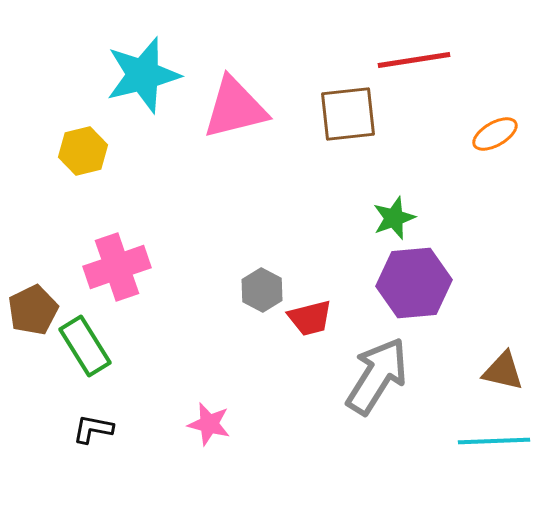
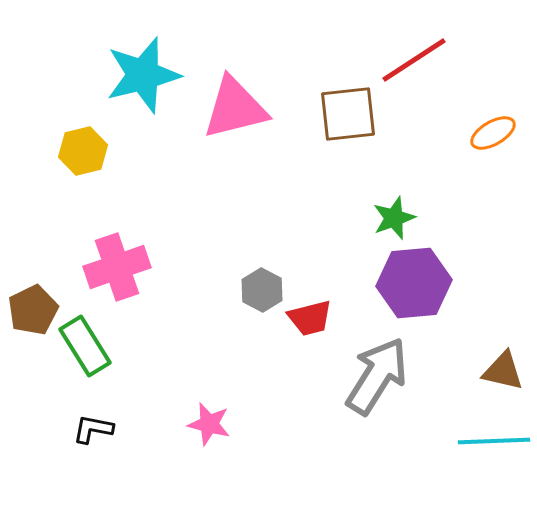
red line: rotated 24 degrees counterclockwise
orange ellipse: moved 2 px left, 1 px up
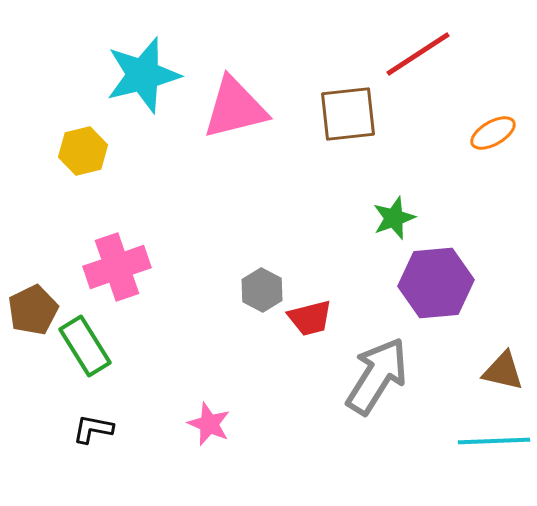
red line: moved 4 px right, 6 px up
purple hexagon: moved 22 px right
pink star: rotated 9 degrees clockwise
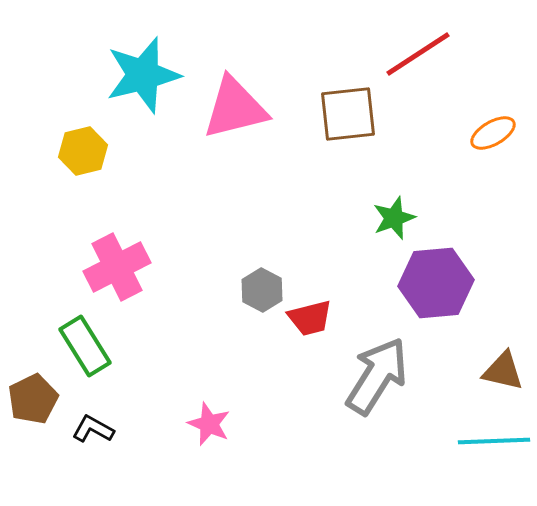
pink cross: rotated 8 degrees counterclockwise
brown pentagon: moved 89 px down
black L-shape: rotated 18 degrees clockwise
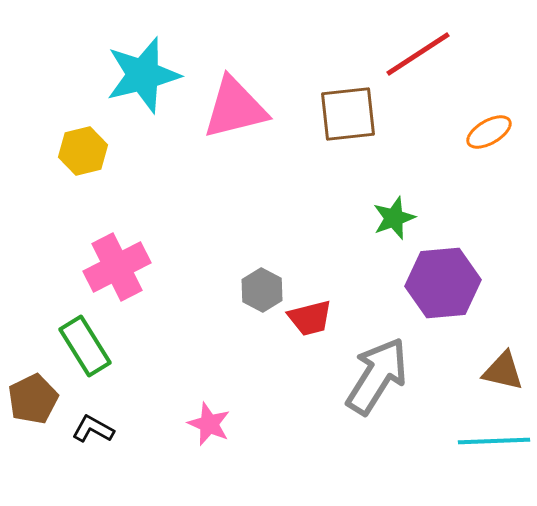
orange ellipse: moved 4 px left, 1 px up
purple hexagon: moved 7 px right
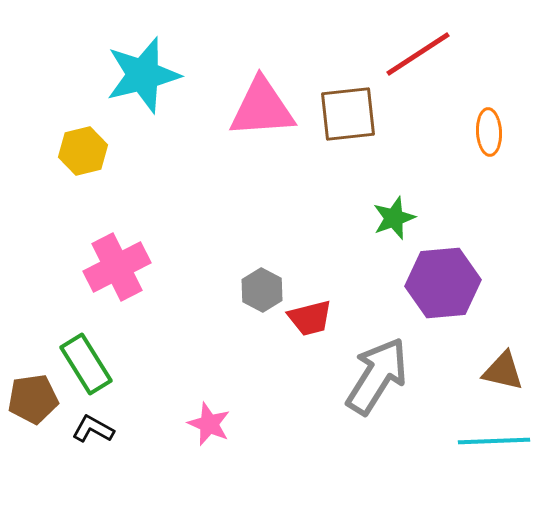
pink triangle: moved 27 px right; rotated 10 degrees clockwise
orange ellipse: rotated 63 degrees counterclockwise
green rectangle: moved 1 px right, 18 px down
brown pentagon: rotated 18 degrees clockwise
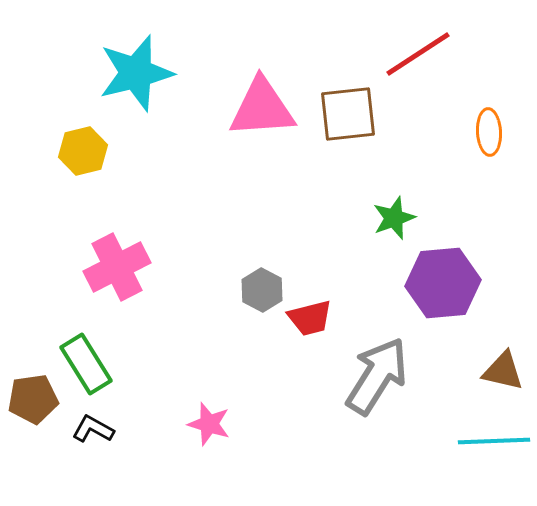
cyan star: moved 7 px left, 2 px up
pink star: rotated 6 degrees counterclockwise
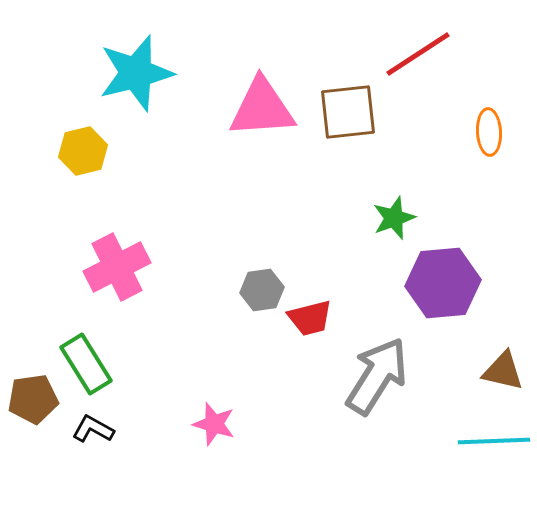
brown square: moved 2 px up
gray hexagon: rotated 24 degrees clockwise
pink star: moved 5 px right
